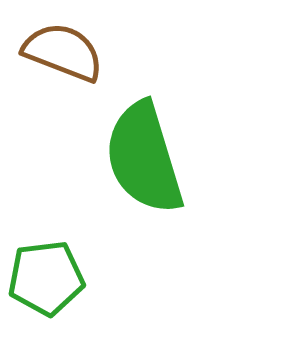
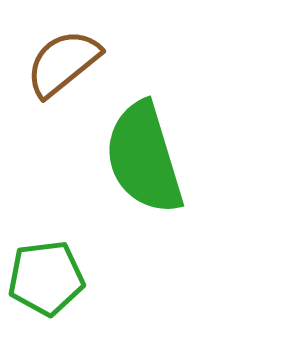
brown semicircle: moved 11 px down; rotated 60 degrees counterclockwise
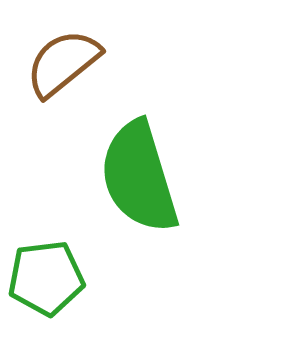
green semicircle: moved 5 px left, 19 px down
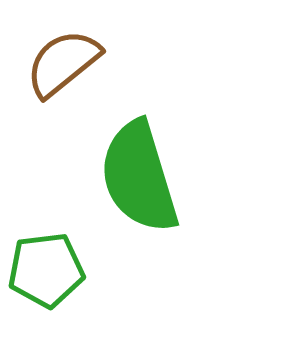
green pentagon: moved 8 px up
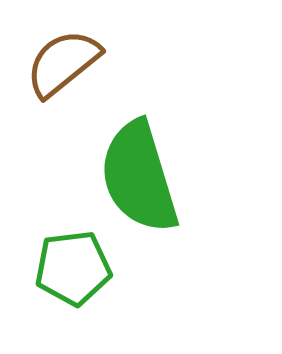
green pentagon: moved 27 px right, 2 px up
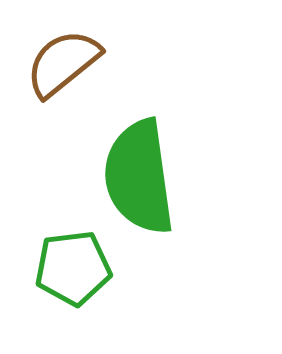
green semicircle: rotated 9 degrees clockwise
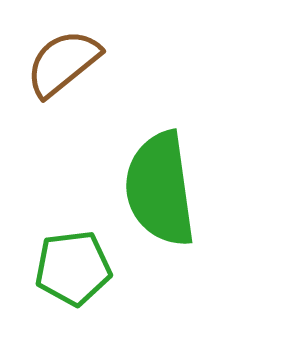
green semicircle: moved 21 px right, 12 px down
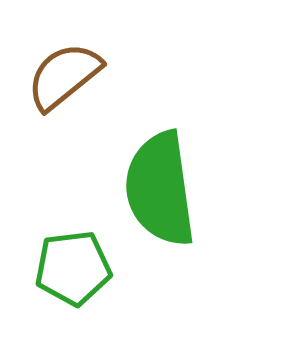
brown semicircle: moved 1 px right, 13 px down
